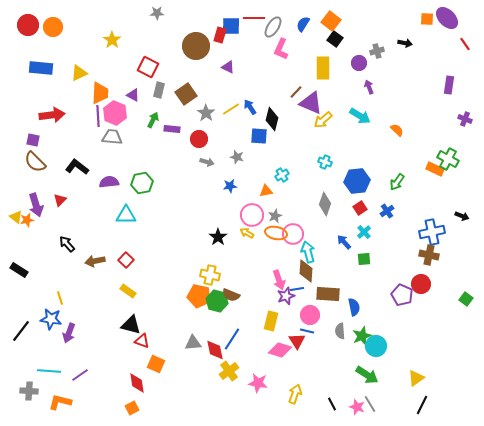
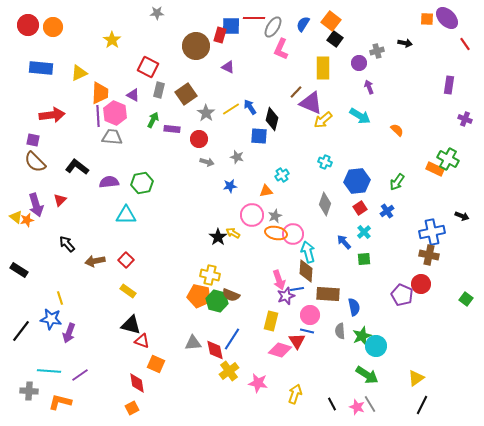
yellow arrow at (247, 233): moved 14 px left
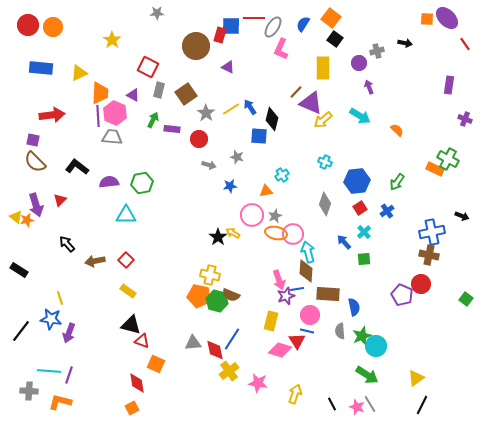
orange square at (331, 21): moved 3 px up
gray arrow at (207, 162): moved 2 px right, 3 px down
purple line at (80, 375): moved 11 px left; rotated 36 degrees counterclockwise
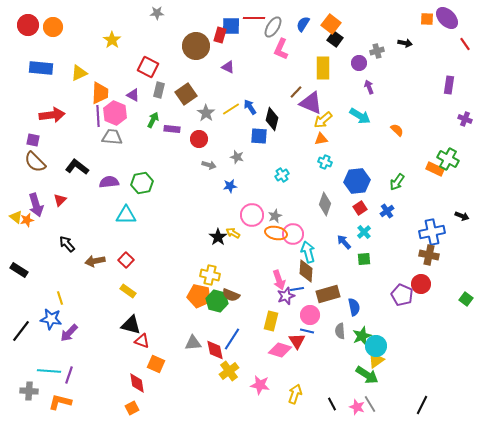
orange square at (331, 18): moved 6 px down
orange triangle at (266, 191): moved 55 px right, 52 px up
brown rectangle at (328, 294): rotated 20 degrees counterclockwise
purple arrow at (69, 333): rotated 24 degrees clockwise
yellow triangle at (416, 378): moved 40 px left, 18 px up
pink star at (258, 383): moved 2 px right, 2 px down
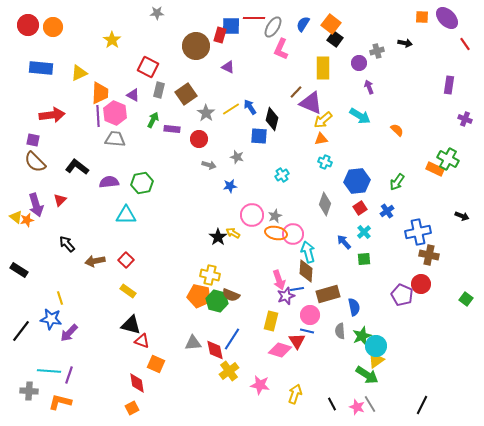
orange square at (427, 19): moved 5 px left, 2 px up
gray trapezoid at (112, 137): moved 3 px right, 2 px down
blue cross at (432, 232): moved 14 px left
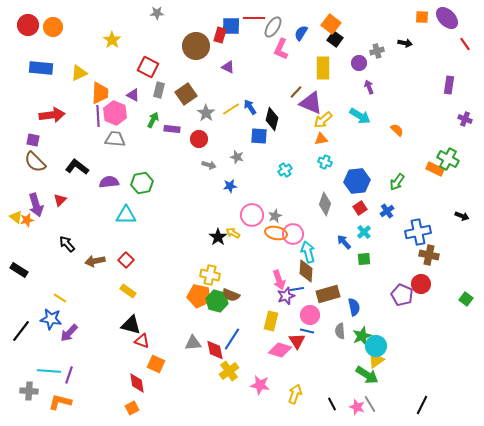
blue semicircle at (303, 24): moved 2 px left, 9 px down
cyan cross at (282, 175): moved 3 px right, 5 px up
yellow line at (60, 298): rotated 40 degrees counterclockwise
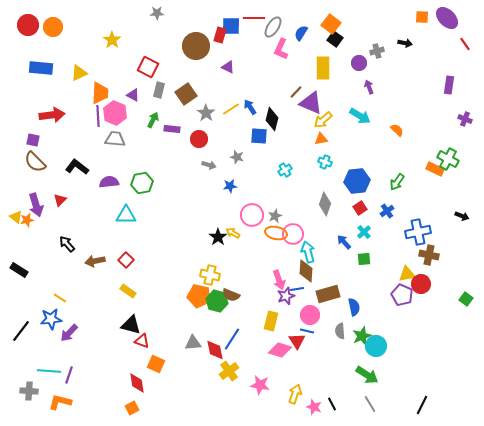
blue star at (51, 319): rotated 15 degrees counterclockwise
yellow triangle at (376, 360): moved 31 px right, 86 px up; rotated 24 degrees clockwise
pink star at (357, 407): moved 43 px left
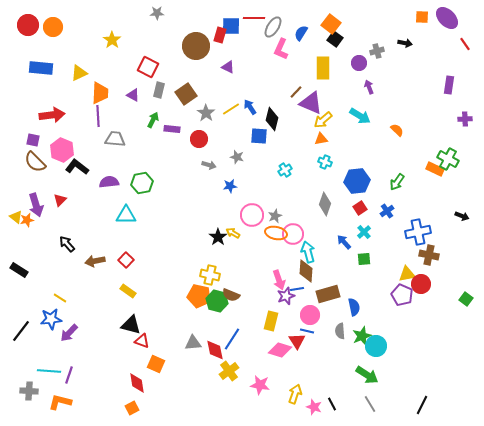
pink hexagon at (115, 113): moved 53 px left, 37 px down
purple cross at (465, 119): rotated 24 degrees counterclockwise
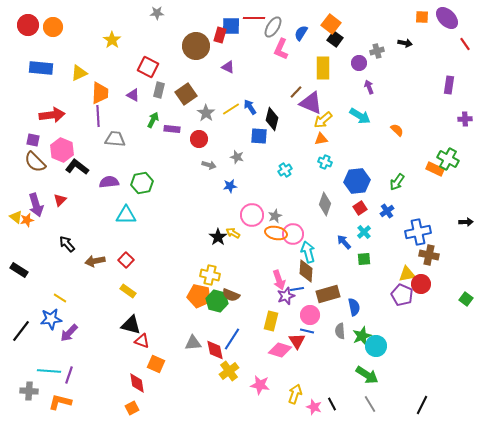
black arrow at (462, 216): moved 4 px right, 6 px down; rotated 24 degrees counterclockwise
